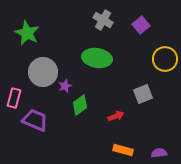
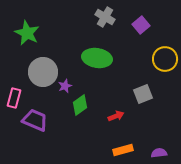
gray cross: moved 2 px right, 3 px up
orange rectangle: rotated 30 degrees counterclockwise
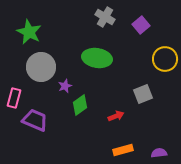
green star: moved 2 px right, 1 px up
gray circle: moved 2 px left, 5 px up
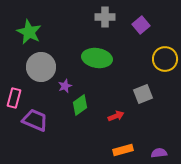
gray cross: rotated 30 degrees counterclockwise
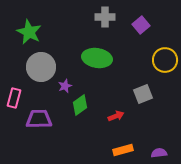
yellow circle: moved 1 px down
purple trapezoid: moved 4 px right, 1 px up; rotated 24 degrees counterclockwise
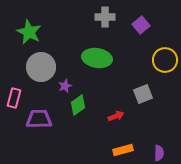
green diamond: moved 2 px left
purple semicircle: rotated 98 degrees clockwise
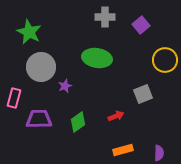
green diamond: moved 17 px down
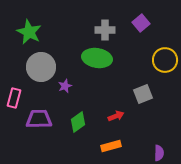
gray cross: moved 13 px down
purple square: moved 2 px up
orange rectangle: moved 12 px left, 4 px up
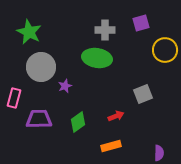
purple square: rotated 24 degrees clockwise
yellow circle: moved 10 px up
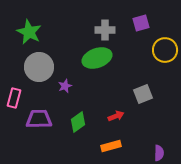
green ellipse: rotated 28 degrees counterclockwise
gray circle: moved 2 px left
